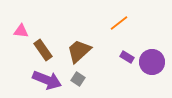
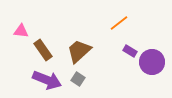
purple rectangle: moved 3 px right, 6 px up
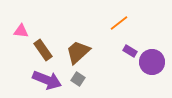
brown trapezoid: moved 1 px left, 1 px down
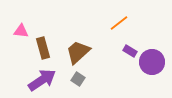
brown rectangle: moved 2 px up; rotated 20 degrees clockwise
purple arrow: moved 5 px left; rotated 56 degrees counterclockwise
